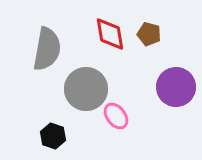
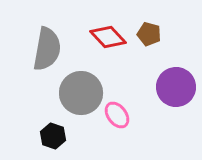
red diamond: moved 2 px left, 3 px down; rotated 33 degrees counterclockwise
gray circle: moved 5 px left, 4 px down
pink ellipse: moved 1 px right, 1 px up
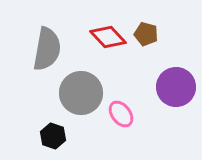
brown pentagon: moved 3 px left
pink ellipse: moved 4 px right, 1 px up
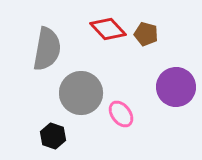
red diamond: moved 8 px up
